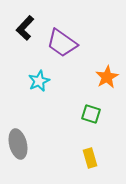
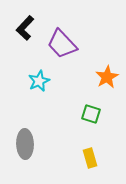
purple trapezoid: moved 1 px down; rotated 12 degrees clockwise
gray ellipse: moved 7 px right; rotated 12 degrees clockwise
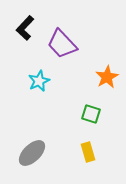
gray ellipse: moved 7 px right, 9 px down; rotated 48 degrees clockwise
yellow rectangle: moved 2 px left, 6 px up
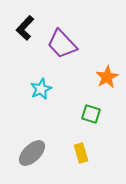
cyan star: moved 2 px right, 8 px down
yellow rectangle: moved 7 px left, 1 px down
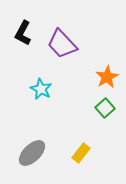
black L-shape: moved 2 px left, 5 px down; rotated 15 degrees counterclockwise
cyan star: rotated 20 degrees counterclockwise
green square: moved 14 px right, 6 px up; rotated 30 degrees clockwise
yellow rectangle: rotated 54 degrees clockwise
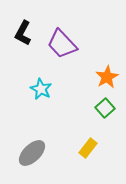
yellow rectangle: moved 7 px right, 5 px up
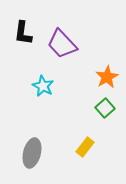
black L-shape: rotated 20 degrees counterclockwise
cyan star: moved 2 px right, 3 px up
yellow rectangle: moved 3 px left, 1 px up
gray ellipse: rotated 32 degrees counterclockwise
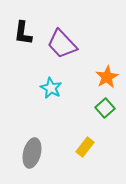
cyan star: moved 8 px right, 2 px down
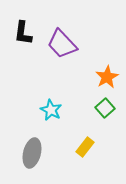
cyan star: moved 22 px down
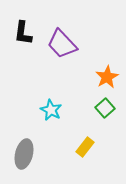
gray ellipse: moved 8 px left, 1 px down
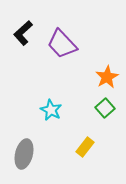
black L-shape: rotated 40 degrees clockwise
